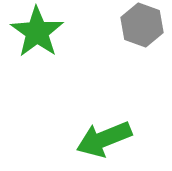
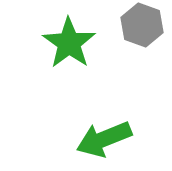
green star: moved 32 px right, 11 px down
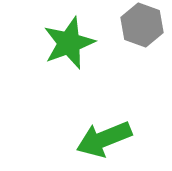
green star: rotated 16 degrees clockwise
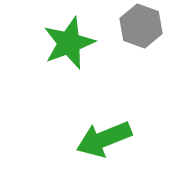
gray hexagon: moved 1 px left, 1 px down
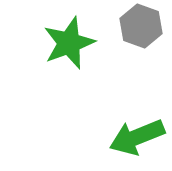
green arrow: moved 33 px right, 2 px up
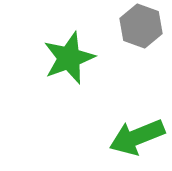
green star: moved 15 px down
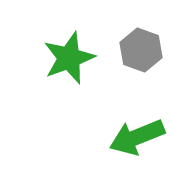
gray hexagon: moved 24 px down
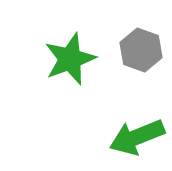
green star: moved 1 px right, 1 px down
